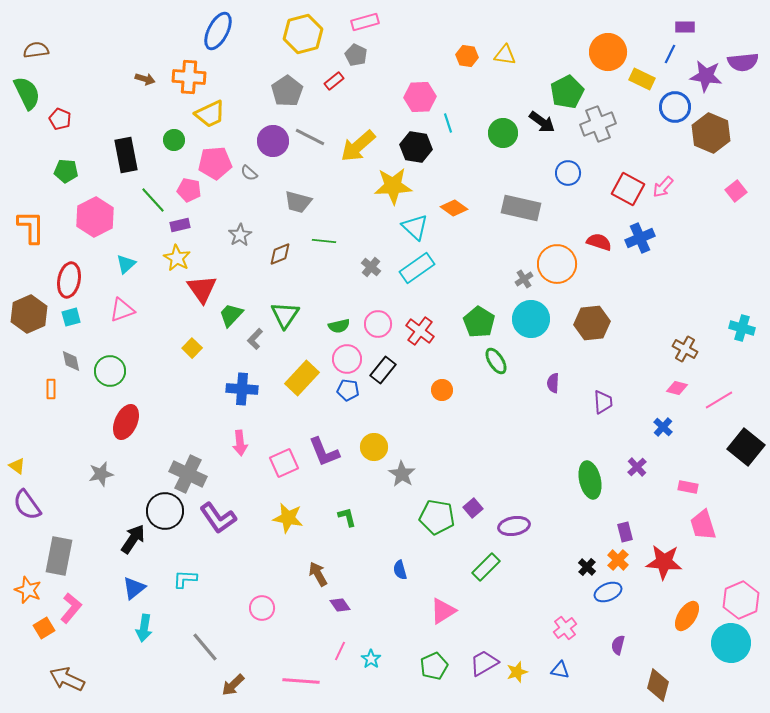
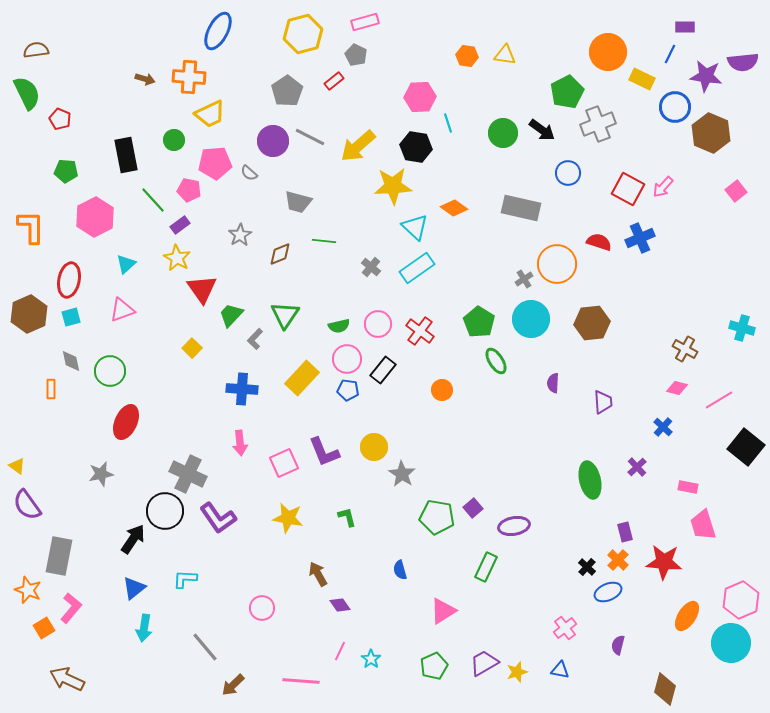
black arrow at (542, 122): moved 8 px down
purple rectangle at (180, 225): rotated 24 degrees counterclockwise
green rectangle at (486, 567): rotated 20 degrees counterclockwise
brown diamond at (658, 685): moved 7 px right, 4 px down
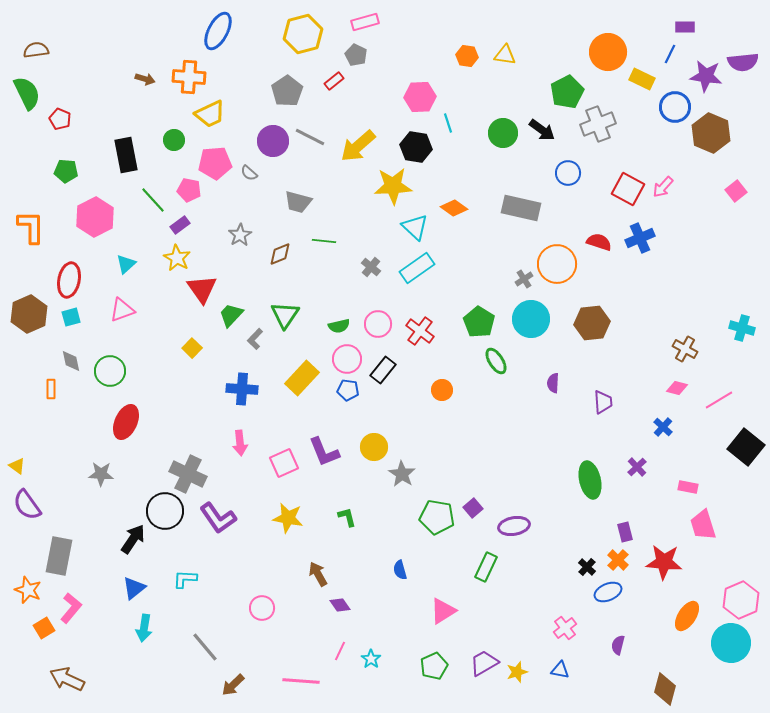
gray star at (101, 474): rotated 15 degrees clockwise
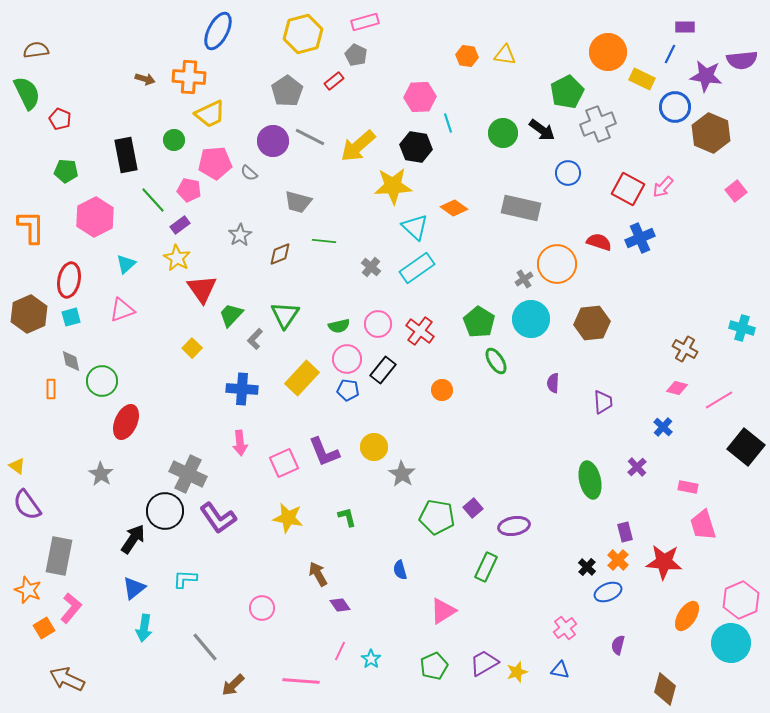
purple semicircle at (743, 62): moved 1 px left, 2 px up
green circle at (110, 371): moved 8 px left, 10 px down
gray star at (101, 474): rotated 30 degrees clockwise
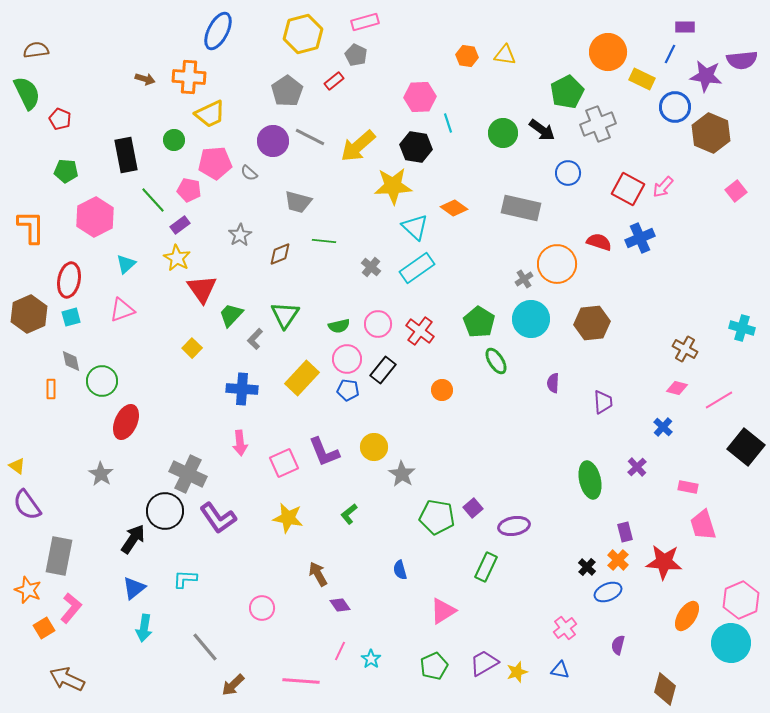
green L-shape at (347, 517): moved 2 px right, 3 px up; rotated 115 degrees counterclockwise
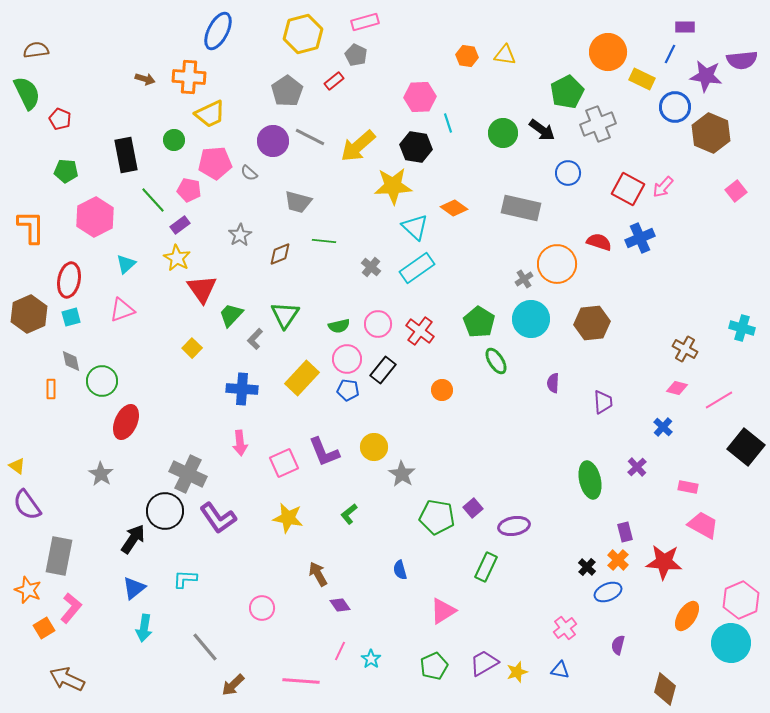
pink trapezoid at (703, 525): rotated 136 degrees clockwise
